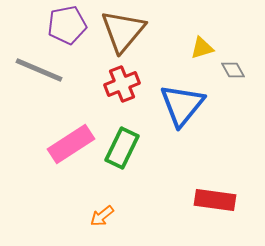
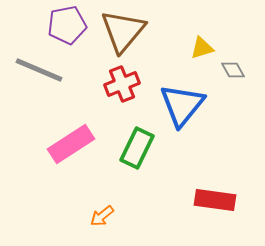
green rectangle: moved 15 px right
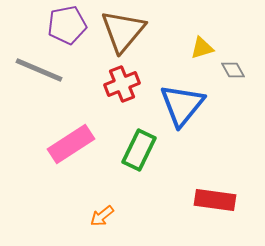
green rectangle: moved 2 px right, 2 px down
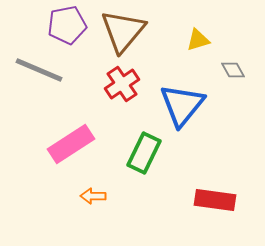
yellow triangle: moved 4 px left, 8 px up
red cross: rotated 12 degrees counterclockwise
green rectangle: moved 5 px right, 3 px down
orange arrow: moved 9 px left, 20 px up; rotated 40 degrees clockwise
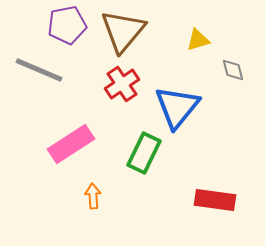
gray diamond: rotated 15 degrees clockwise
blue triangle: moved 5 px left, 2 px down
orange arrow: rotated 85 degrees clockwise
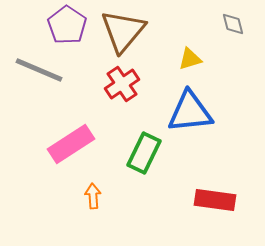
purple pentagon: rotated 27 degrees counterclockwise
yellow triangle: moved 8 px left, 19 px down
gray diamond: moved 46 px up
blue triangle: moved 13 px right, 5 px down; rotated 45 degrees clockwise
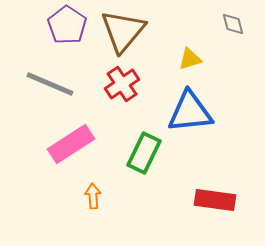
gray line: moved 11 px right, 14 px down
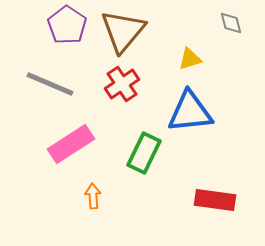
gray diamond: moved 2 px left, 1 px up
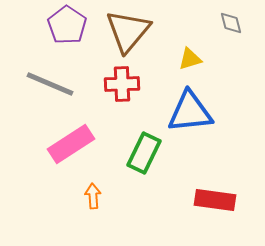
brown triangle: moved 5 px right
red cross: rotated 32 degrees clockwise
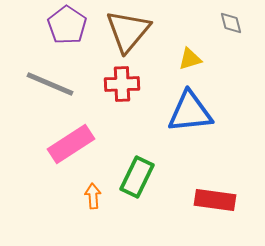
green rectangle: moved 7 px left, 24 px down
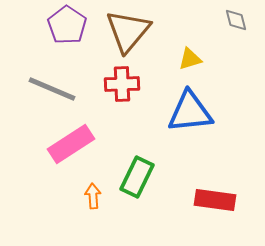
gray diamond: moved 5 px right, 3 px up
gray line: moved 2 px right, 5 px down
